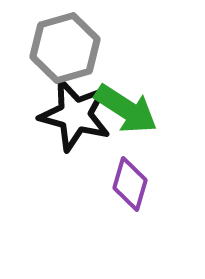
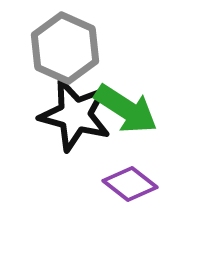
gray hexagon: rotated 20 degrees counterclockwise
purple diamond: rotated 68 degrees counterclockwise
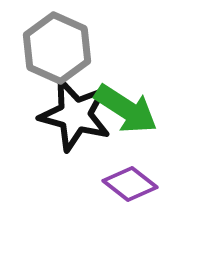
gray hexagon: moved 8 px left
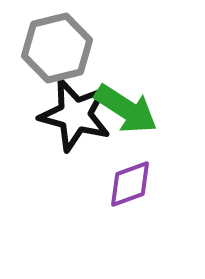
gray hexagon: rotated 22 degrees clockwise
purple diamond: rotated 58 degrees counterclockwise
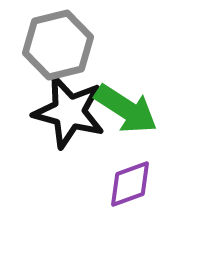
gray hexagon: moved 1 px right, 3 px up
black star: moved 6 px left, 3 px up
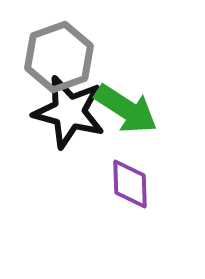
gray hexagon: moved 1 px right, 12 px down; rotated 6 degrees counterclockwise
purple diamond: rotated 72 degrees counterclockwise
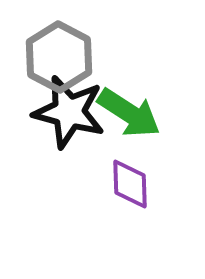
gray hexagon: rotated 12 degrees counterclockwise
green arrow: moved 3 px right, 4 px down
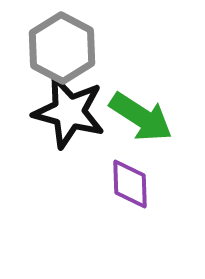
gray hexagon: moved 3 px right, 9 px up
green arrow: moved 12 px right, 4 px down
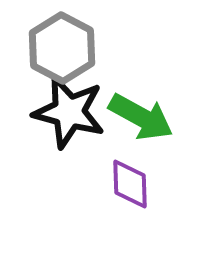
green arrow: rotated 4 degrees counterclockwise
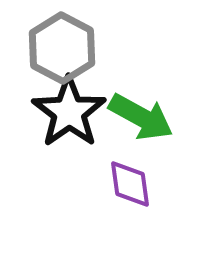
black star: rotated 22 degrees clockwise
purple diamond: rotated 6 degrees counterclockwise
